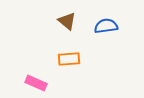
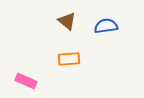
pink rectangle: moved 10 px left, 2 px up
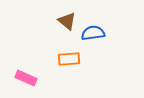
blue semicircle: moved 13 px left, 7 px down
pink rectangle: moved 3 px up
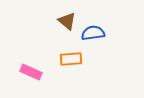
orange rectangle: moved 2 px right
pink rectangle: moved 5 px right, 6 px up
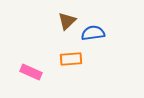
brown triangle: rotated 36 degrees clockwise
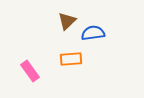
pink rectangle: moved 1 px left, 1 px up; rotated 30 degrees clockwise
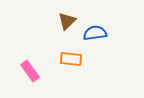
blue semicircle: moved 2 px right
orange rectangle: rotated 10 degrees clockwise
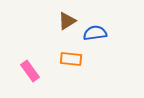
brown triangle: rotated 12 degrees clockwise
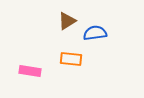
pink rectangle: rotated 45 degrees counterclockwise
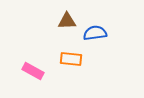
brown triangle: rotated 30 degrees clockwise
pink rectangle: moved 3 px right; rotated 20 degrees clockwise
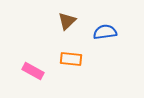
brown triangle: rotated 42 degrees counterclockwise
blue semicircle: moved 10 px right, 1 px up
